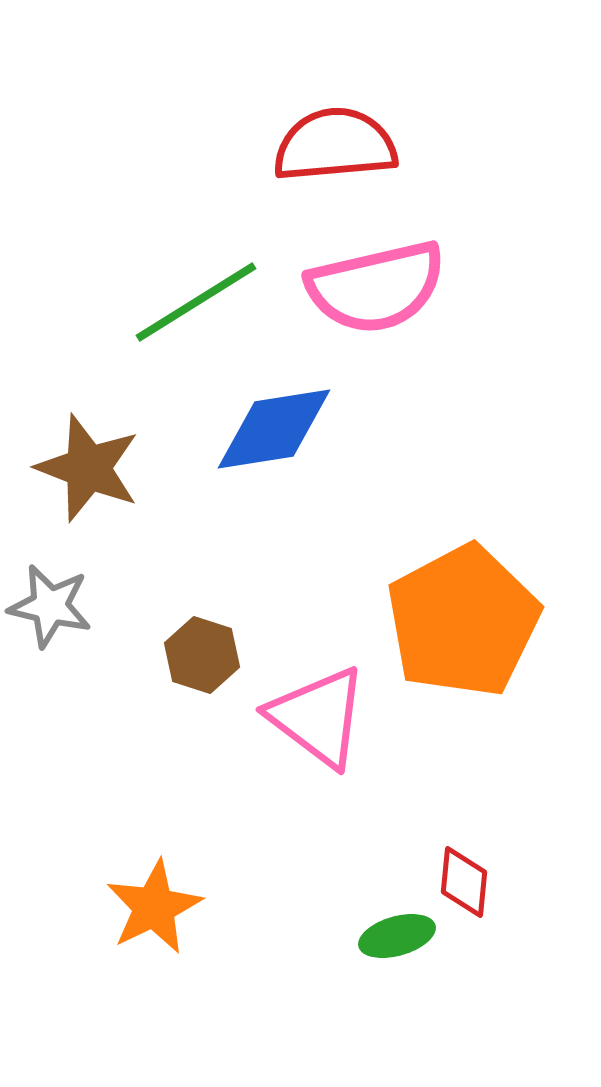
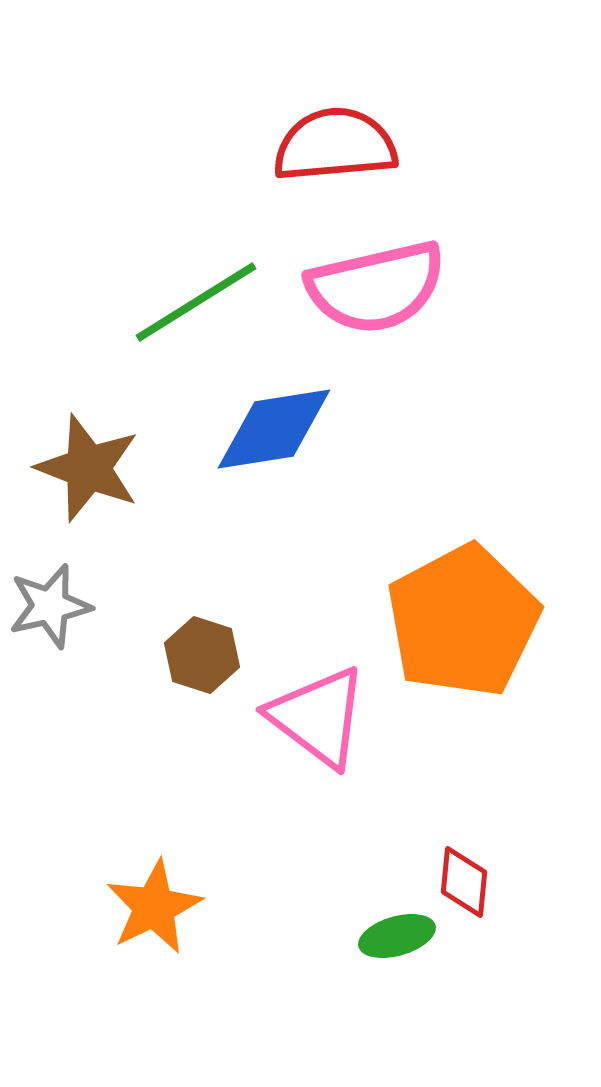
gray star: rotated 26 degrees counterclockwise
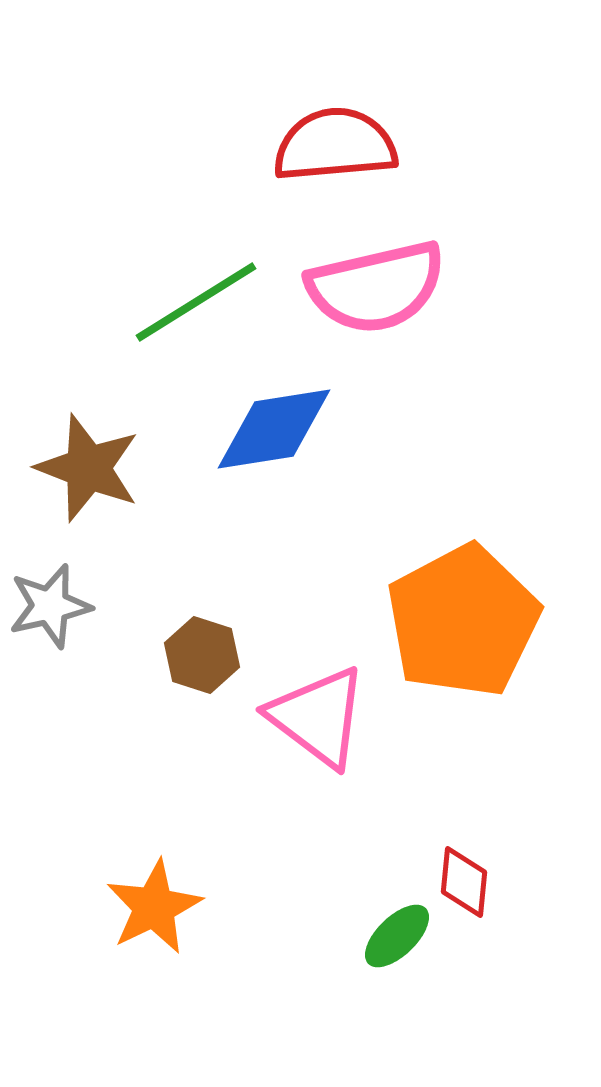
green ellipse: rotated 28 degrees counterclockwise
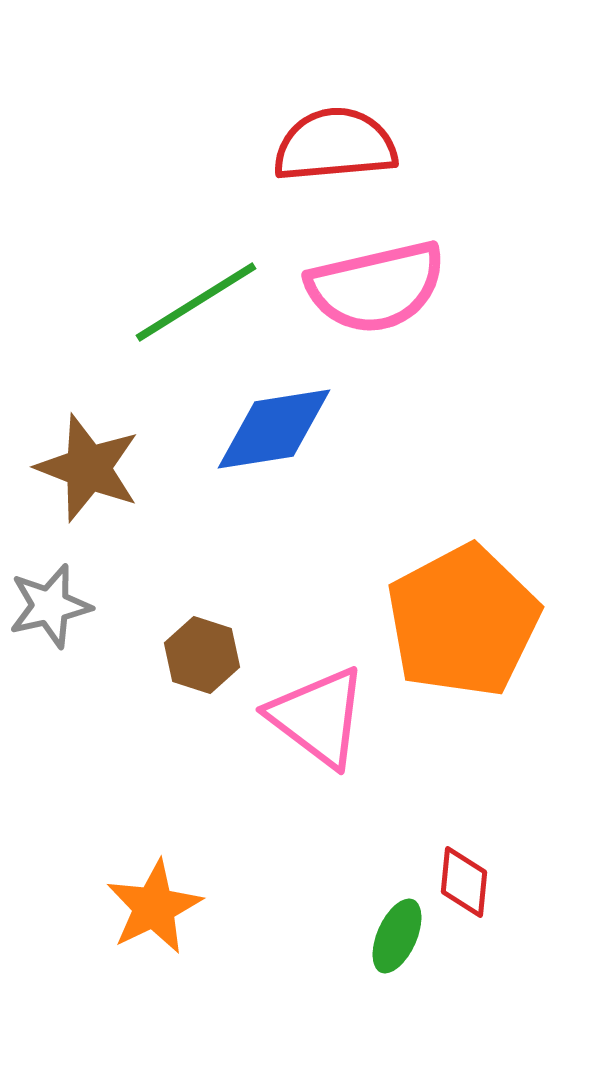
green ellipse: rotated 22 degrees counterclockwise
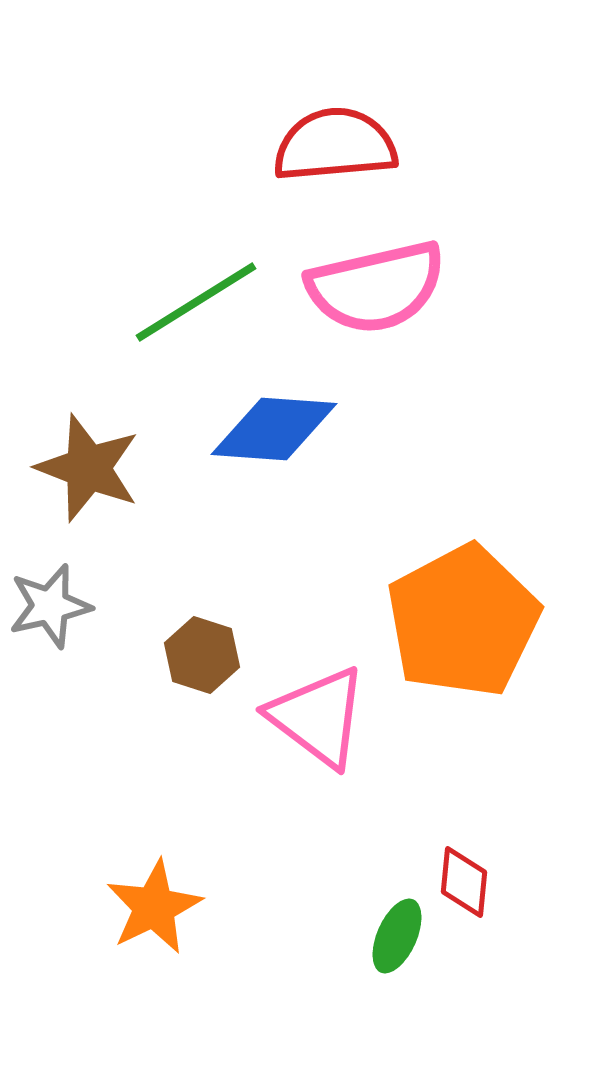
blue diamond: rotated 13 degrees clockwise
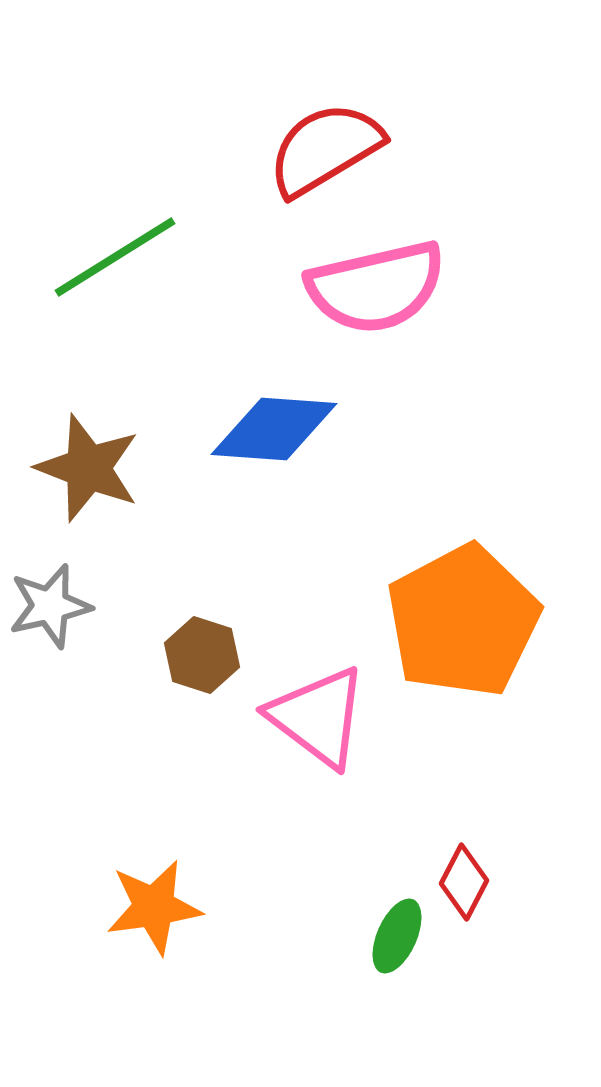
red semicircle: moved 10 px left, 4 px down; rotated 26 degrees counterclockwise
green line: moved 81 px left, 45 px up
red diamond: rotated 22 degrees clockwise
orange star: rotated 18 degrees clockwise
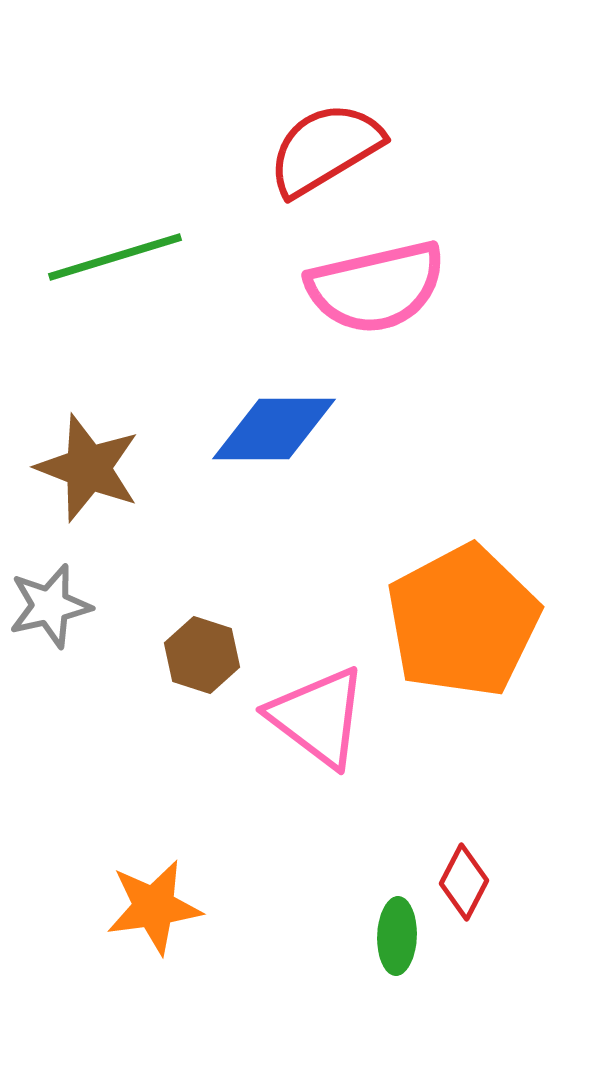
green line: rotated 15 degrees clockwise
blue diamond: rotated 4 degrees counterclockwise
green ellipse: rotated 22 degrees counterclockwise
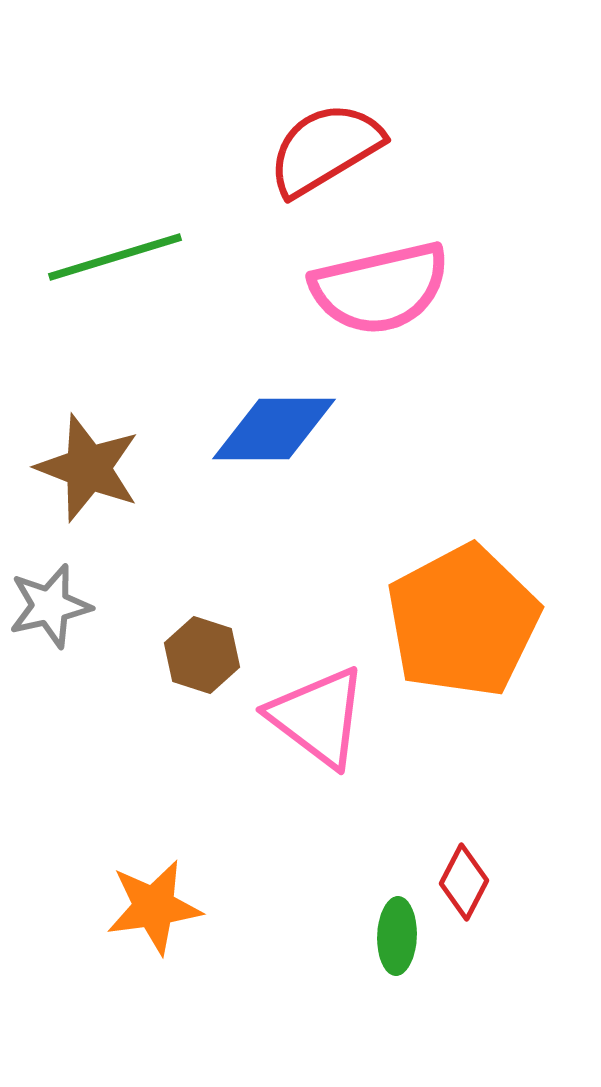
pink semicircle: moved 4 px right, 1 px down
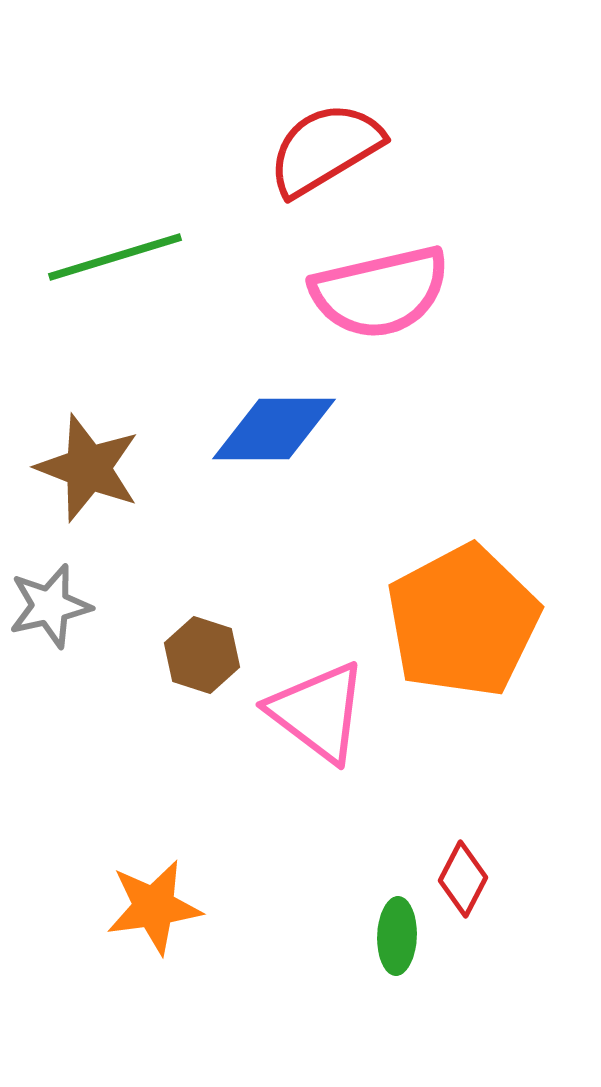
pink semicircle: moved 4 px down
pink triangle: moved 5 px up
red diamond: moved 1 px left, 3 px up
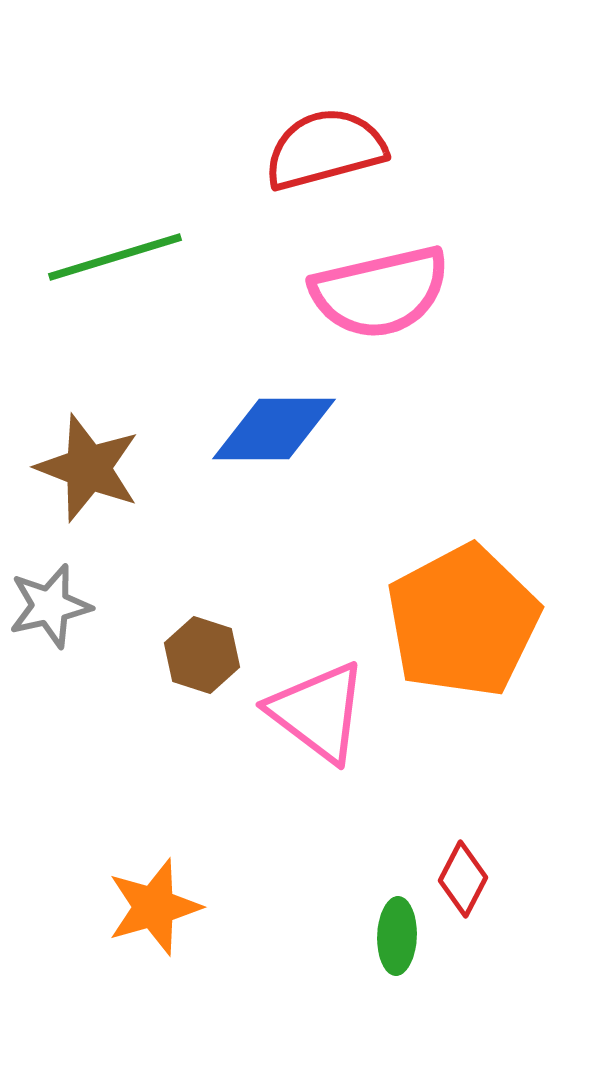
red semicircle: rotated 16 degrees clockwise
orange star: rotated 8 degrees counterclockwise
